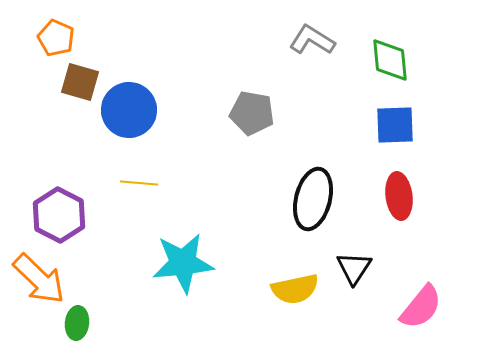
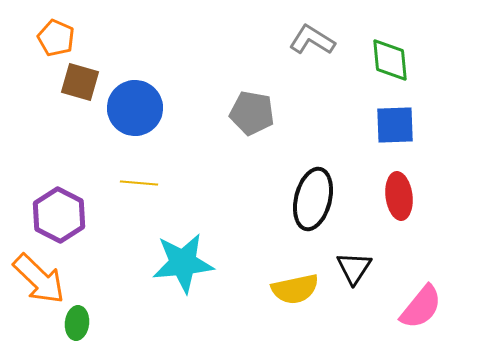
blue circle: moved 6 px right, 2 px up
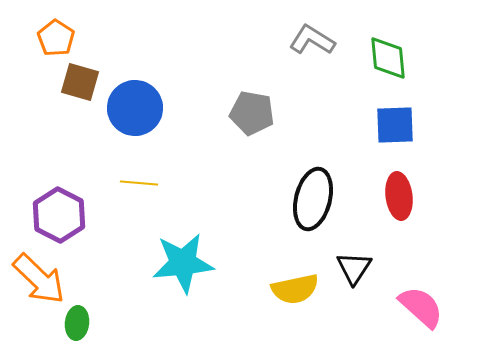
orange pentagon: rotated 9 degrees clockwise
green diamond: moved 2 px left, 2 px up
pink semicircle: rotated 87 degrees counterclockwise
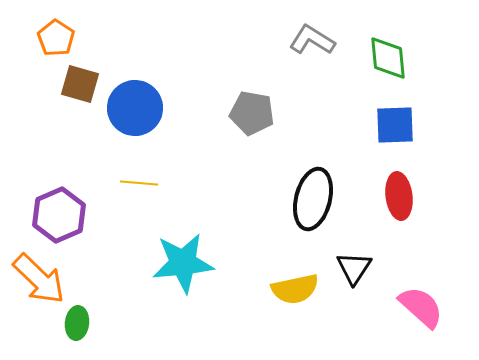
brown square: moved 2 px down
purple hexagon: rotated 10 degrees clockwise
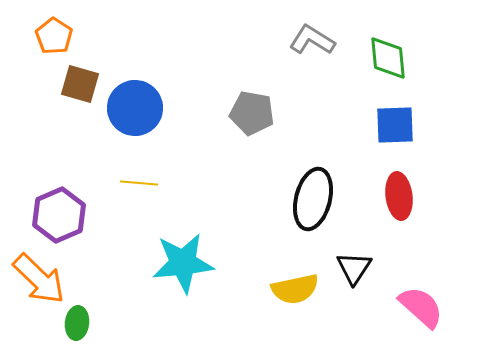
orange pentagon: moved 2 px left, 2 px up
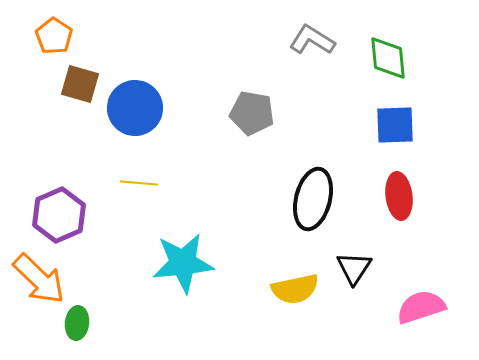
pink semicircle: rotated 60 degrees counterclockwise
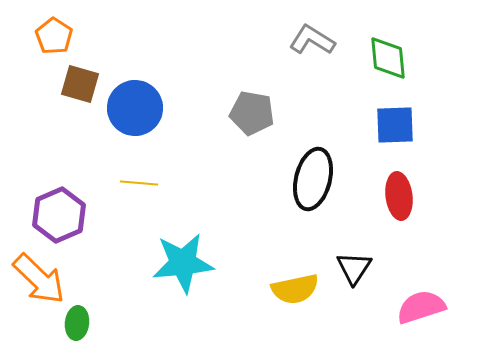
black ellipse: moved 20 px up
